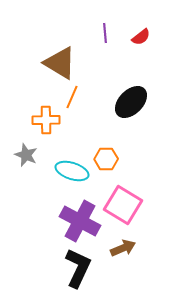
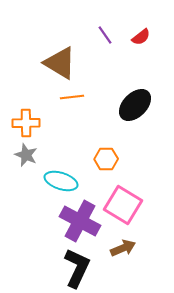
purple line: moved 2 px down; rotated 30 degrees counterclockwise
orange line: rotated 60 degrees clockwise
black ellipse: moved 4 px right, 3 px down
orange cross: moved 20 px left, 3 px down
cyan ellipse: moved 11 px left, 10 px down
black L-shape: moved 1 px left
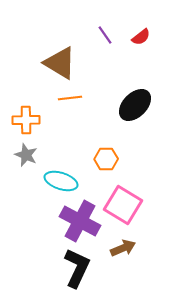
orange line: moved 2 px left, 1 px down
orange cross: moved 3 px up
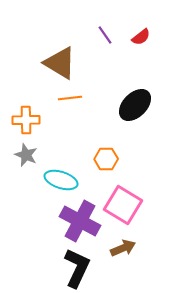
cyan ellipse: moved 1 px up
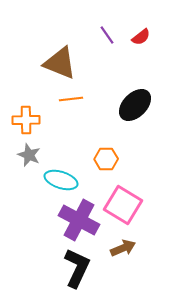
purple line: moved 2 px right
brown triangle: rotated 9 degrees counterclockwise
orange line: moved 1 px right, 1 px down
gray star: moved 3 px right
purple cross: moved 1 px left, 1 px up
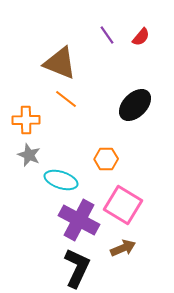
red semicircle: rotated 12 degrees counterclockwise
orange line: moved 5 px left; rotated 45 degrees clockwise
